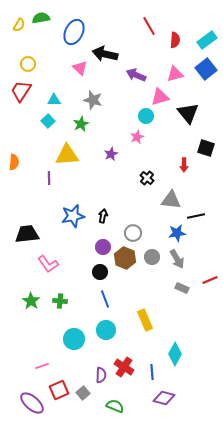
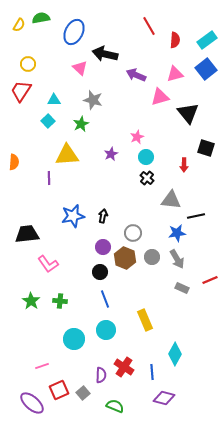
cyan circle at (146, 116): moved 41 px down
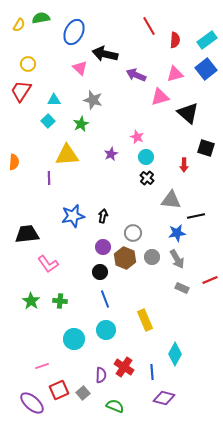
black triangle at (188, 113): rotated 10 degrees counterclockwise
pink star at (137, 137): rotated 24 degrees counterclockwise
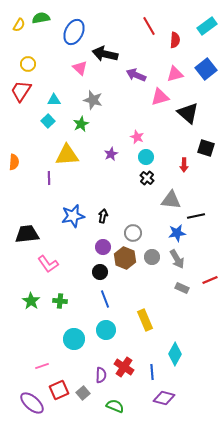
cyan rectangle at (207, 40): moved 14 px up
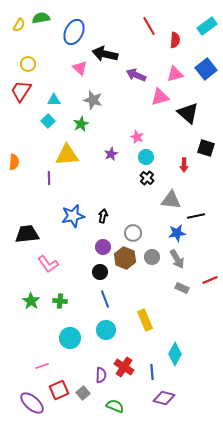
cyan circle at (74, 339): moved 4 px left, 1 px up
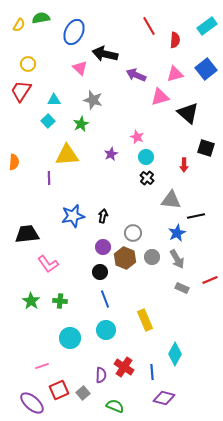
blue star at (177, 233): rotated 18 degrees counterclockwise
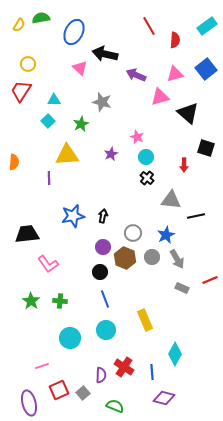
gray star at (93, 100): moved 9 px right, 2 px down
blue star at (177, 233): moved 11 px left, 2 px down
purple ellipse at (32, 403): moved 3 px left; rotated 35 degrees clockwise
